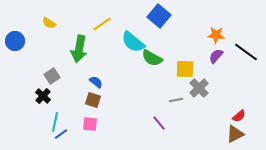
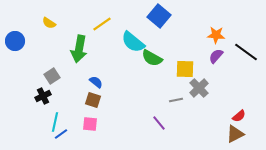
black cross: rotated 21 degrees clockwise
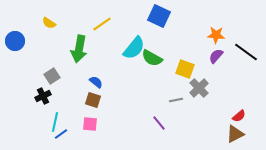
blue square: rotated 15 degrees counterclockwise
cyan semicircle: moved 1 px right, 6 px down; rotated 90 degrees counterclockwise
yellow square: rotated 18 degrees clockwise
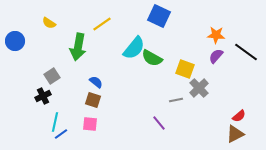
green arrow: moved 1 px left, 2 px up
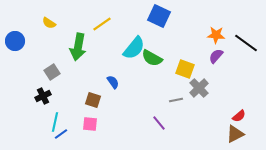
black line: moved 9 px up
gray square: moved 4 px up
blue semicircle: moved 17 px right; rotated 16 degrees clockwise
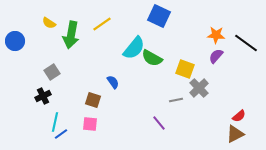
green arrow: moved 7 px left, 12 px up
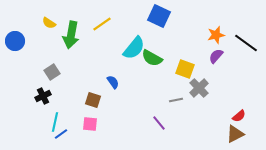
orange star: rotated 18 degrees counterclockwise
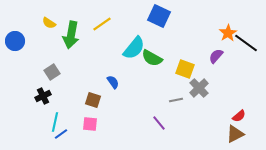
orange star: moved 12 px right, 2 px up; rotated 18 degrees counterclockwise
